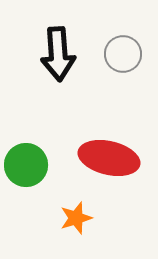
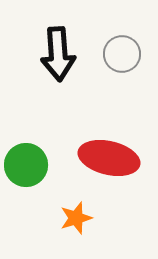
gray circle: moved 1 px left
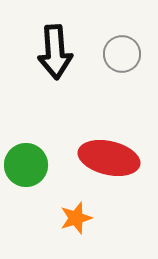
black arrow: moved 3 px left, 2 px up
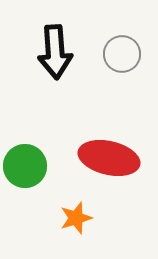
green circle: moved 1 px left, 1 px down
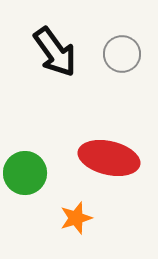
black arrow: rotated 32 degrees counterclockwise
green circle: moved 7 px down
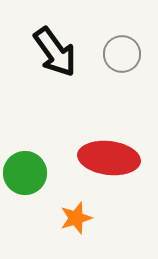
red ellipse: rotated 6 degrees counterclockwise
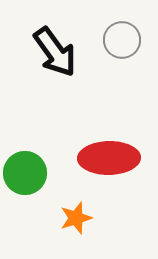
gray circle: moved 14 px up
red ellipse: rotated 8 degrees counterclockwise
